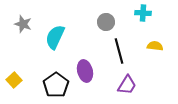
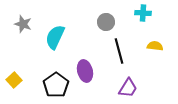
purple trapezoid: moved 1 px right, 3 px down
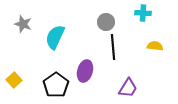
black line: moved 6 px left, 4 px up; rotated 10 degrees clockwise
purple ellipse: rotated 30 degrees clockwise
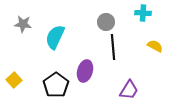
gray star: rotated 12 degrees counterclockwise
yellow semicircle: rotated 21 degrees clockwise
purple trapezoid: moved 1 px right, 2 px down
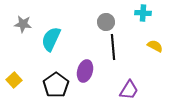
cyan semicircle: moved 4 px left, 2 px down
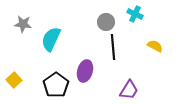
cyan cross: moved 8 px left, 1 px down; rotated 21 degrees clockwise
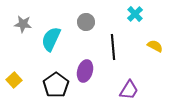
cyan cross: rotated 21 degrees clockwise
gray circle: moved 20 px left
